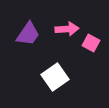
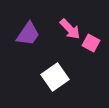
pink arrow: moved 3 px right; rotated 50 degrees clockwise
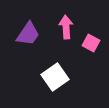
pink arrow: moved 4 px left, 2 px up; rotated 140 degrees counterclockwise
